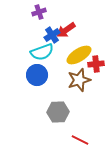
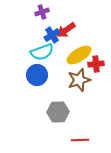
purple cross: moved 3 px right
red line: rotated 30 degrees counterclockwise
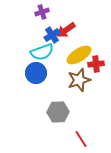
blue circle: moved 1 px left, 2 px up
red line: moved 1 px right, 1 px up; rotated 60 degrees clockwise
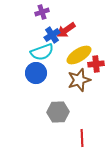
red line: moved 1 px right, 1 px up; rotated 30 degrees clockwise
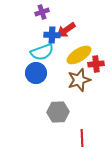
blue cross: rotated 35 degrees clockwise
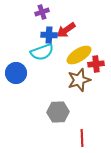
blue cross: moved 3 px left
blue circle: moved 20 px left
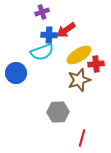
red line: rotated 18 degrees clockwise
